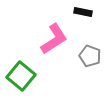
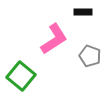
black rectangle: rotated 12 degrees counterclockwise
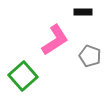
pink L-shape: moved 1 px right, 1 px down
green square: moved 2 px right; rotated 8 degrees clockwise
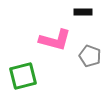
pink L-shape: rotated 48 degrees clockwise
green square: rotated 28 degrees clockwise
